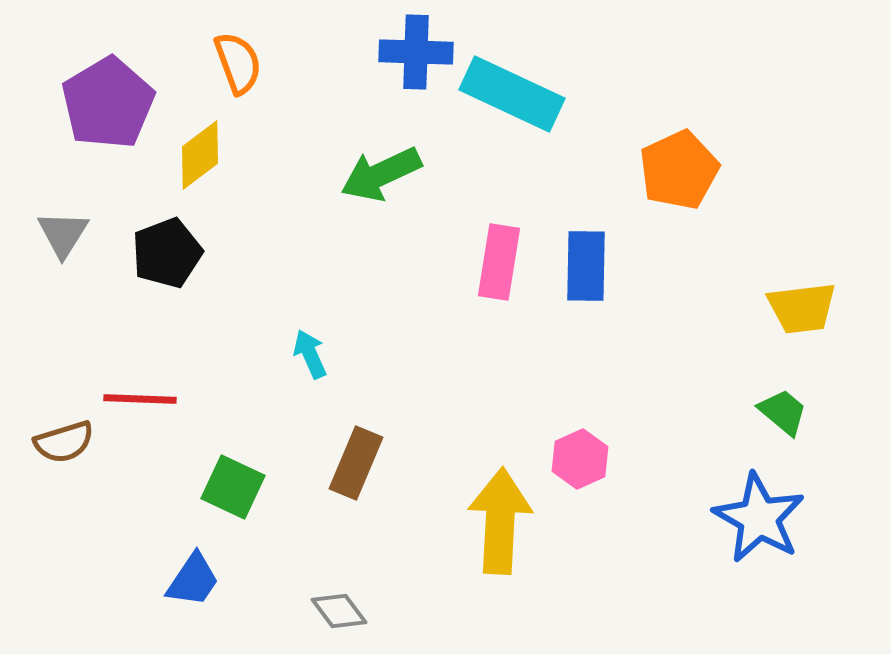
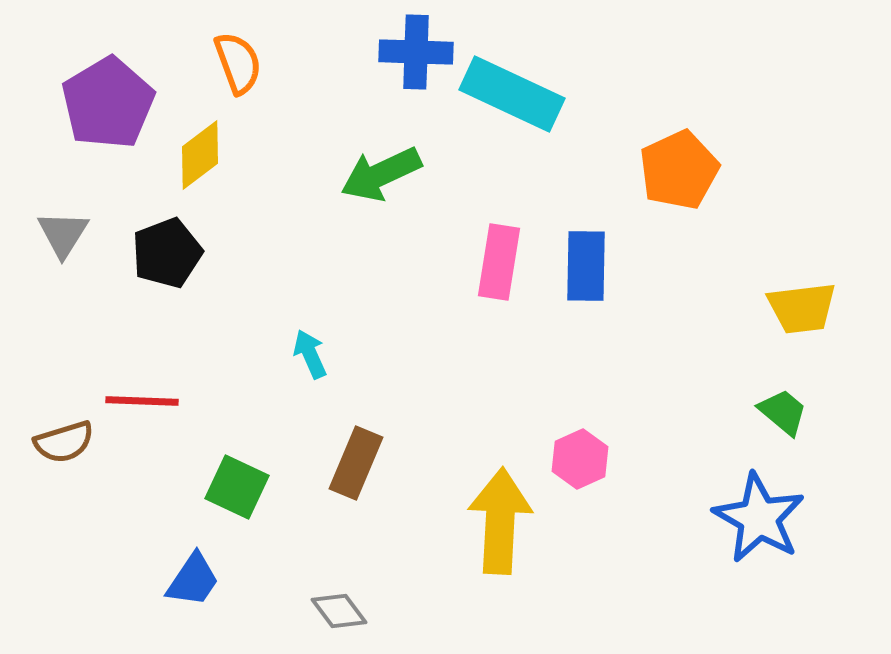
red line: moved 2 px right, 2 px down
green square: moved 4 px right
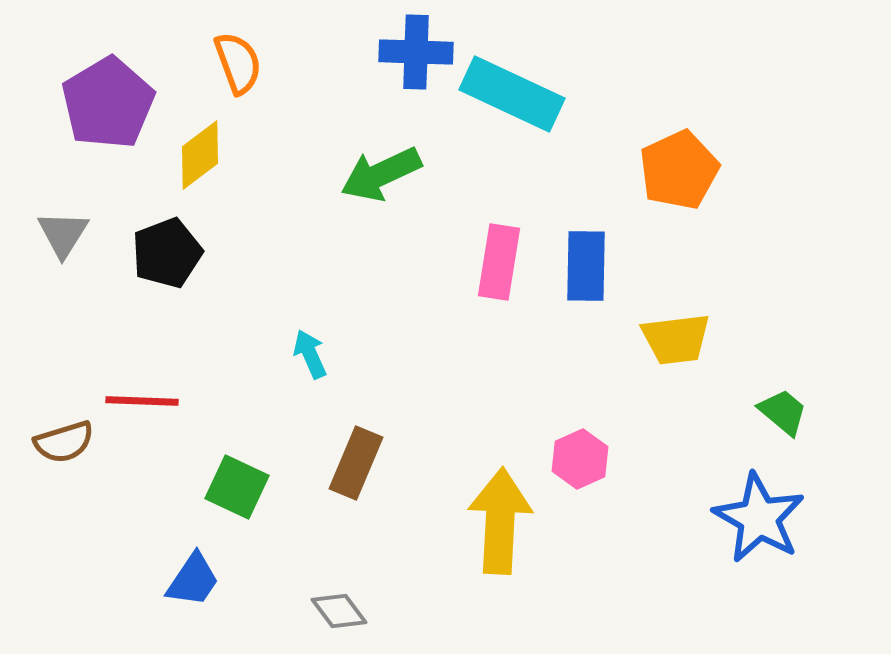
yellow trapezoid: moved 126 px left, 31 px down
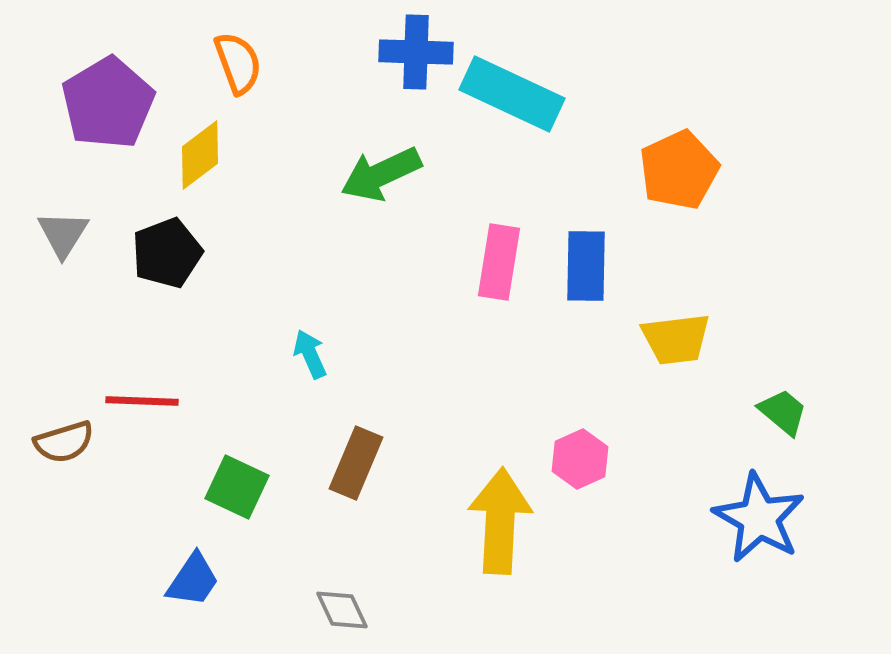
gray diamond: moved 3 px right, 1 px up; rotated 12 degrees clockwise
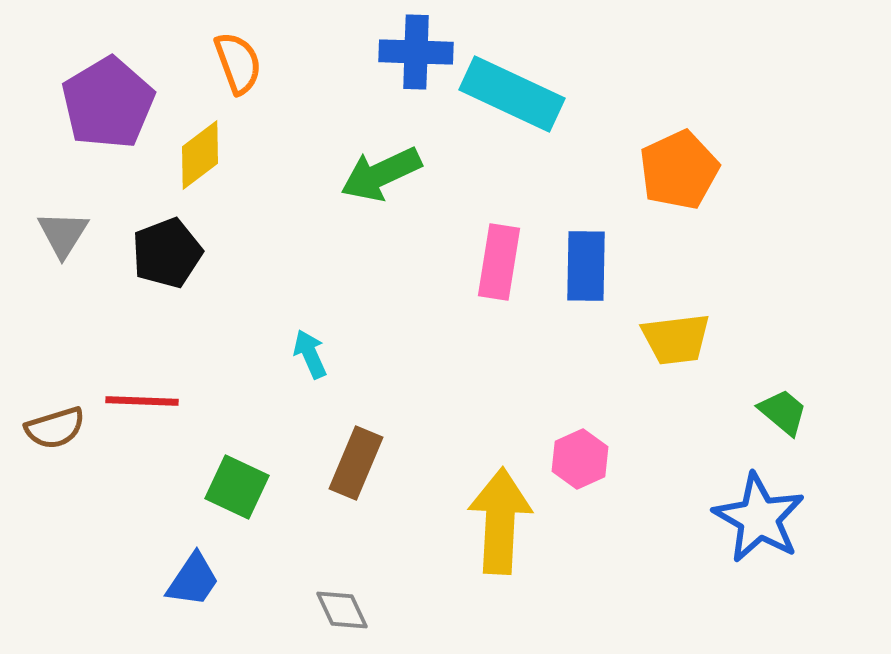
brown semicircle: moved 9 px left, 14 px up
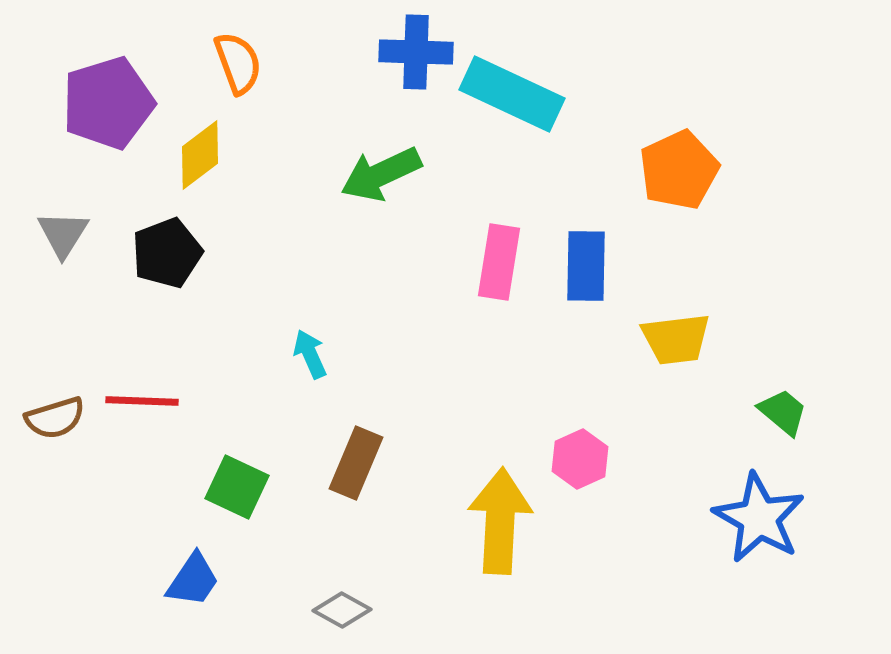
purple pentagon: rotated 14 degrees clockwise
brown semicircle: moved 10 px up
gray diamond: rotated 36 degrees counterclockwise
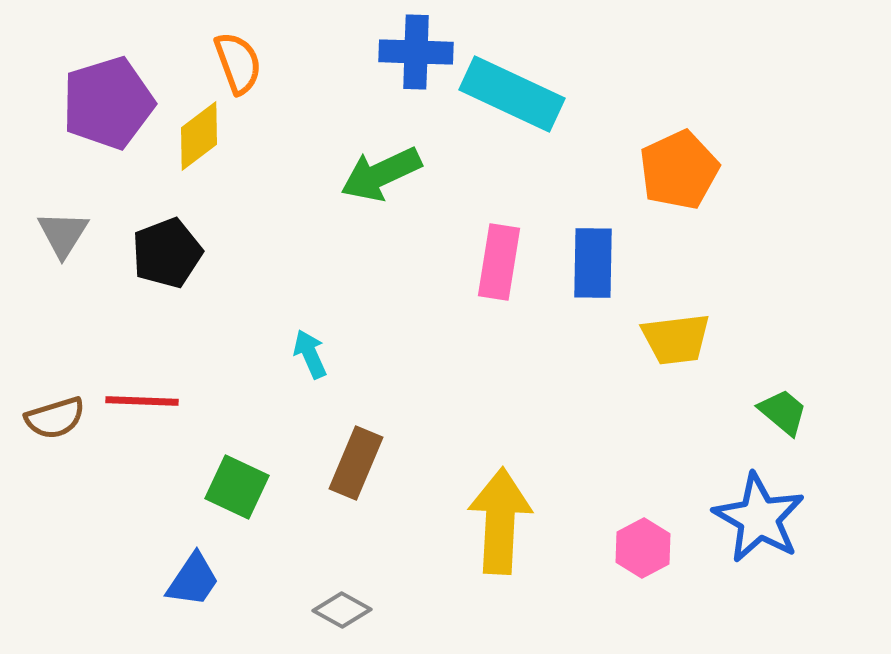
yellow diamond: moved 1 px left, 19 px up
blue rectangle: moved 7 px right, 3 px up
pink hexagon: moved 63 px right, 89 px down; rotated 4 degrees counterclockwise
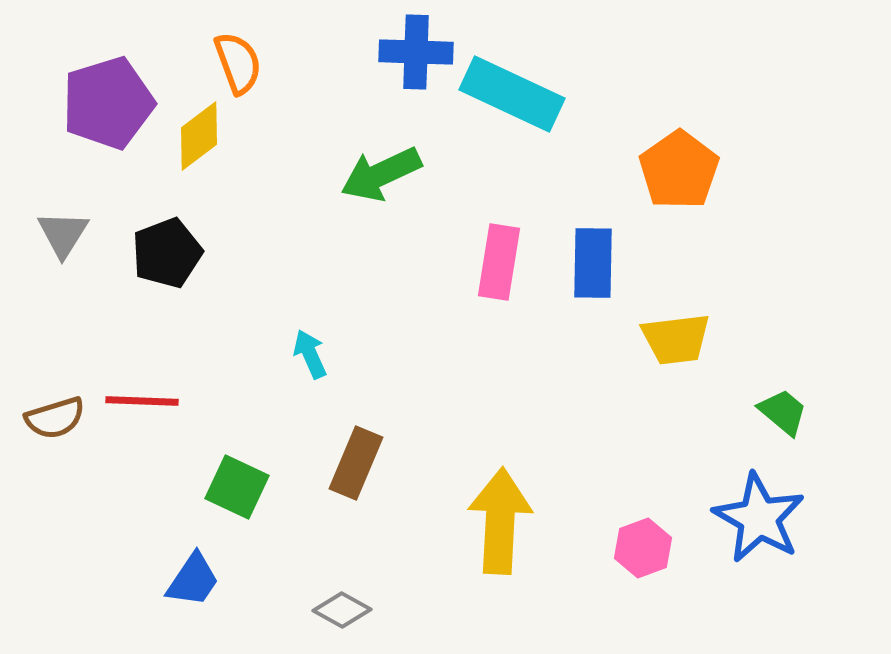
orange pentagon: rotated 10 degrees counterclockwise
pink hexagon: rotated 8 degrees clockwise
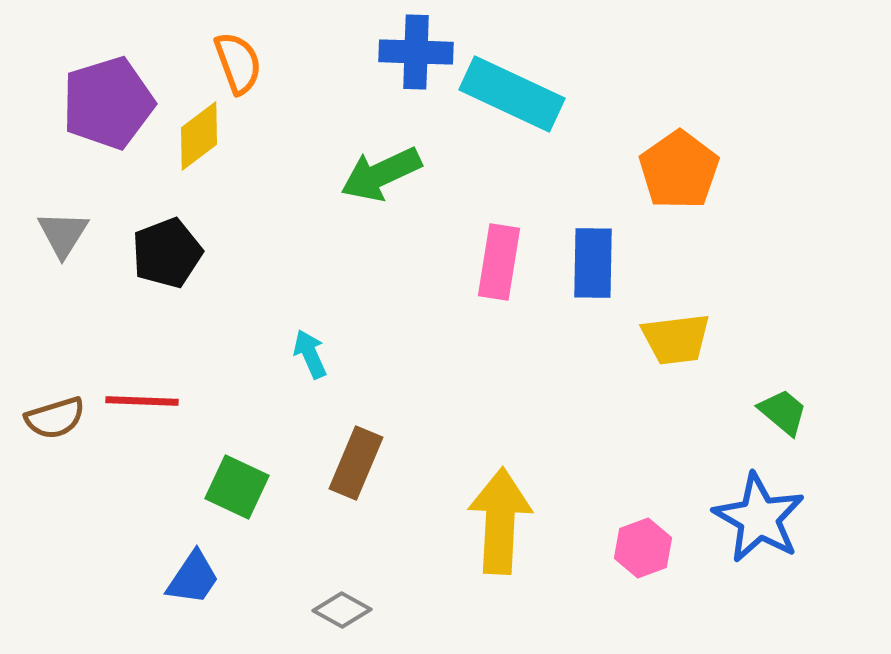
blue trapezoid: moved 2 px up
